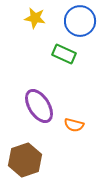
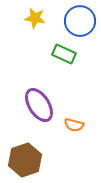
purple ellipse: moved 1 px up
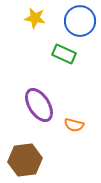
brown hexagon: rotated 12 degrees clockwise
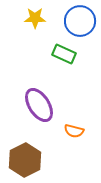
yellow star: rotated 10 degrees counterclockwise
orange semicircle: moved 6 px down
brown hexagon: rotated 20 degrees counterclockwise
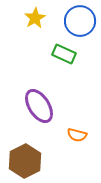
yellow star: rotated 30 degrees counterclockwise
purple ellipse: moved 1 px down
orange semicircle: moved 3 px right, 4 px down
brown hexagon: moved 1 px down
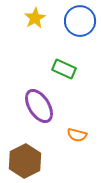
green rectangle: moved 15 px down
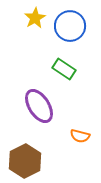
blue circle: moved 10 px left, 5 px down
green rectangle: rotated 10 degrees clockwise
orange semicircle: moved 3 px right, 1 px down
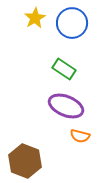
blue circle: moved 2 px right, 3 px up
purple ellipse: moved 27 px right; rotated 36 degrees counterclockwise
brown hexagon: rotated 12 degrees counterclockwise
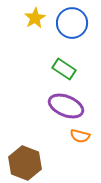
brown hexagon: moved 2 px down
